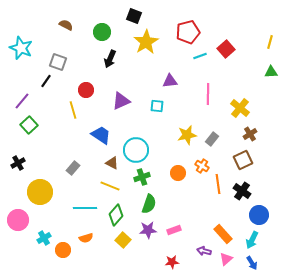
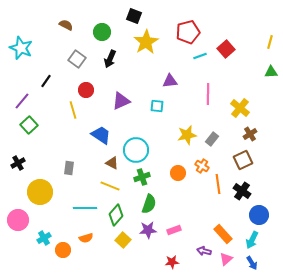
gray square at (58, 62): moved 19 px right, 3 px up; rotated 18 degrees clockwise
gray rectangle at (73, 168): moved 4 px left; rotated 32 degrees counterclockwise
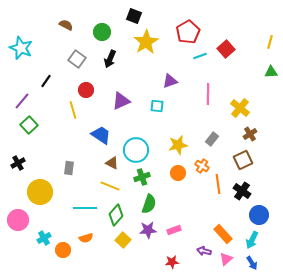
red pentagon at (188, 32): rotated 15 degrees counterclockwise
purple triangle at (170, 81): rotated 14 degrees counterclockwise
yellow star at (187, 135): moved 9 px left, 10 px down
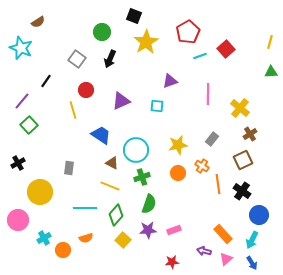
brown semicircle at (66, 25): moved 28 px left, 3 px up; rotated 120 degrees clockwise
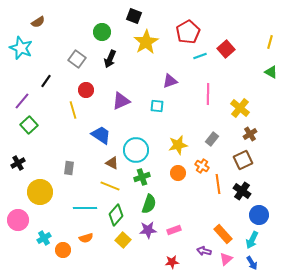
green triangle at (271, 72): rotated 32 degrees clockwise
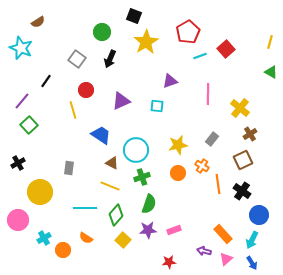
orange semicircle at (86, 238): rotated 48 degrees clockwise
red star at (172, 262): moved 3 px left
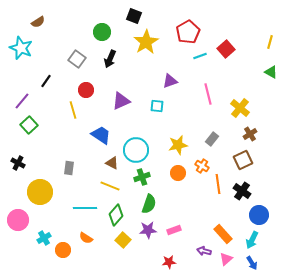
pink line at (208, 94): rotated 15 degrees counterclockwise
black cross at (18, 163): rotated 32 degrees counterclockwise
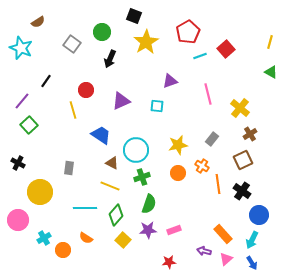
gray square at (77, 59): moved 5 px left, 15 px up
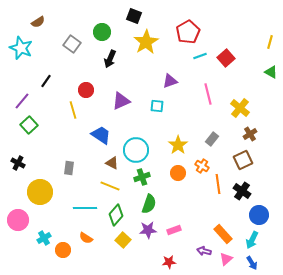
red square at (226, 49): moved 9 px down
yellow star at (178, 145): rotated 24 degrees counterclockwise
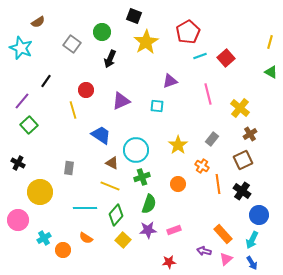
orange circle at (178, 173): moved 11 px down
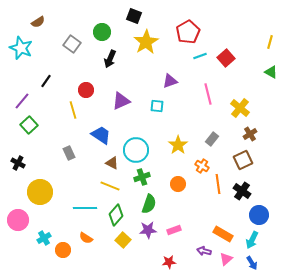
gray rectangle at (69, 168): moved 15 px up; rotated 32 degrees counterclockwise
orange rectangle at (223, 234): rotated 18 degrees counterclockwise
